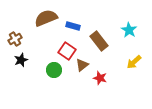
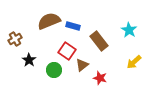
brown semicircle: moved 3 px right, 3 px down
black star: moved 8 px right; rotated 16 degrees counterclockwise
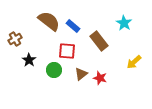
brown semicircle: rotated 60 degrees clockwise
blue rectangle: rotated 24 degrees clockwise
cyan star: moved 5 px left, 7 px up
red square: rotated 30 degrees counterclockwise
brown triangle: moved 1 px left, 9 px down
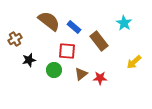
blue rectangle: moved 1 px right, 1 px down
black star: rotated 24 degrees clockwise
red star: rotated 16 degrees counterclockwise
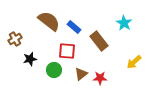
black star: moved 1 px right, 1 px up
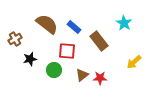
brown semicircle: moved 2 px left, 3 px down
brown triangle: moved 1 px right, 1 px down
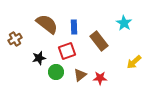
blue rectangle: rotated 48 degrees clockwise
red square: rotated 24 degrees counterclockwise
black star: moved 9 px right, 1 px up
green circle: moved 2 px right, 2 px down
brown triangle: moved 2 px left
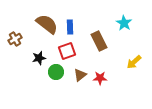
blue rectangle: moved 4 px left
brown rectangle: rotated 12 degrees clockwise
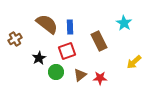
black star: rotated 16 degrees counterclockwise
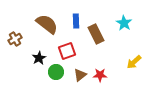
blue rectangle: moved 6 px right, 6 px up
brown rectangle: moved 3 px left, 7 px up
red star: moved 3 px up
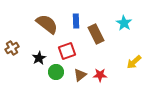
brown cross: moved 3 px left, 9 px down
